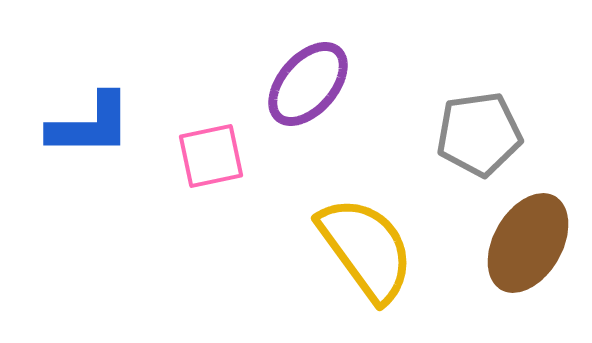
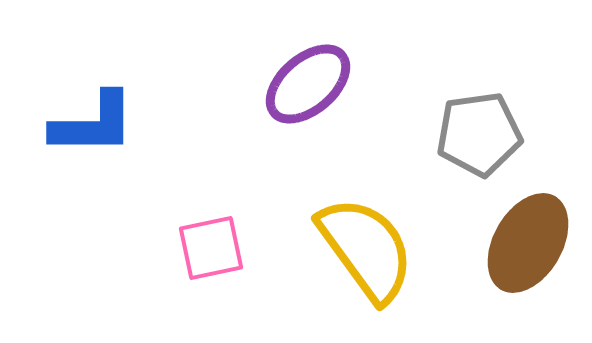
purple ellipse: rotated 8 degrees clockwise
blue L-shape: moved 3 px right, 1 px up
pink square: moved 92 px down
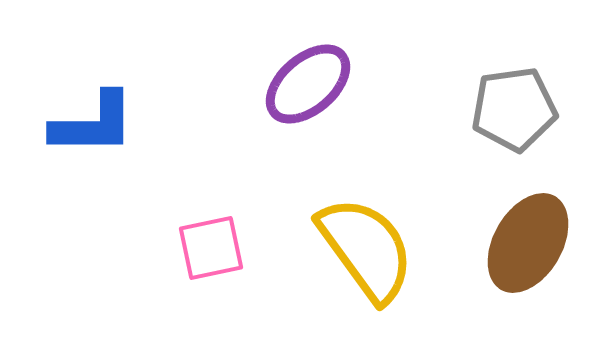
gray pentagon: moved 35 px right, 25 px up
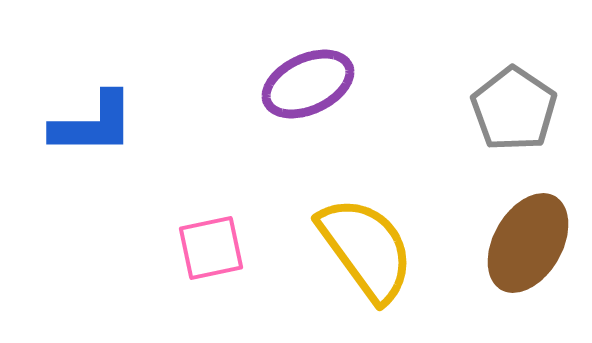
purple ellipse: rotated 16 degrees clockwise
gray pentagon: rotated 30 degrees counterclockwise
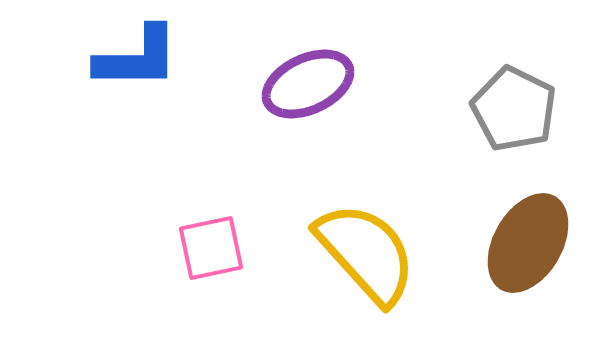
gray pentagon: rotated 8 degrees counterclockwise
blue L-shape: moved 44 px right, 66 px up
yellow semicircle: moved 4 px down; rotated 6 degrees counterclockwise
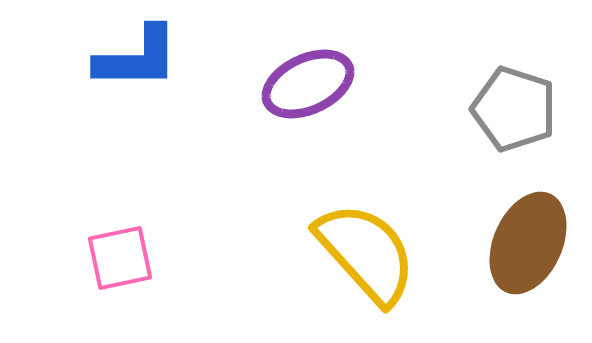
gray pentagon: rotated 8 degrees counterclockwise
brown ellipse: rotated 6 degrees counterclockwise
pink square: moved 91 px left, 10 px down
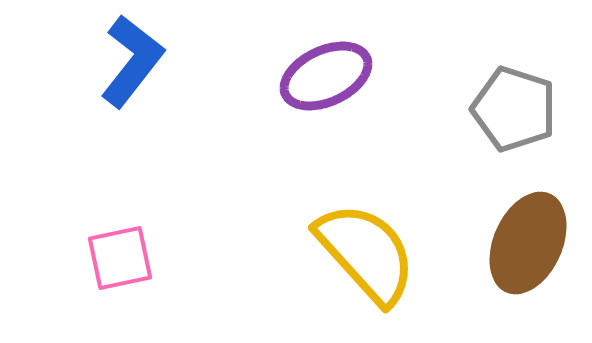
blue L-shape: moved 5 px left, 3 px down; rotated 52 degrees counterclockwise
purple ellipse: moved 18 px right, 8 px up
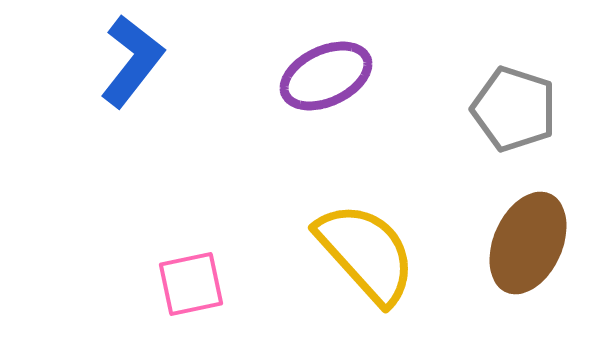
pink square: moved 71 px right, 26 px down
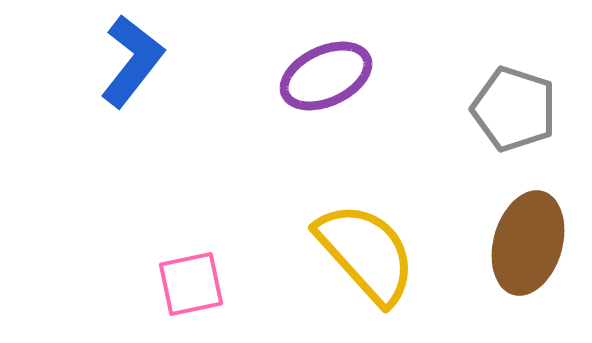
brown ellipse: rotated 8 degrees counterclockwise
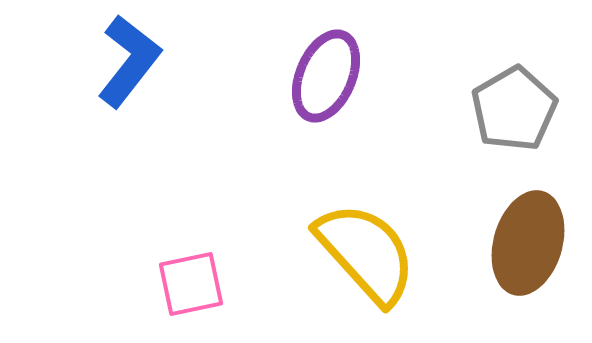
blue L-shape: moved 3 px left
purple ellipse: rotated 42 degrees counterclockwise
gray pentagon: rotated 24 degrees clockwise
